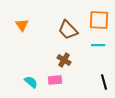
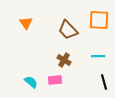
orange triangle: moved 4 px right, 2 px up
cyan line: moved 11 px down
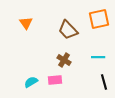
orange square: moved 1 px up; rotated 15 degrees counterclockwise
cyan line: moved 1 px down
cyan semicircle: rotated 72 degrees counterclockwise
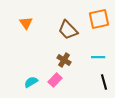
pink rectangle: rotated 40 degrees counterclockwise
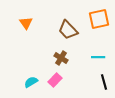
brown cross: moved 3 px left, 2 px up
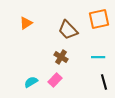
orange triangle: rotated 32 degrees clockwise
brown cross: moved 1 px up
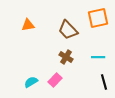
orange square: moved 1 px left, 1 px up
orange triangle: moved 2 px right, 2 px down; rotated 24 degrees clockwise
brown cross: moved 5 px right
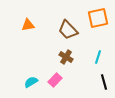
cyan line: rotated 72 degrees counterclockwise
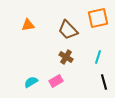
pink rectangle: moved 1 px right, 1 px down; rotated 16 degrees clockwise
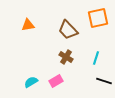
cyan line: moved 2 px left, 1 px down
black line: moved 1 px up; rotated 56 degrees counterclockwise
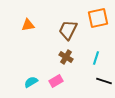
brown trapezoid: rotated 70 degrees clockwise
